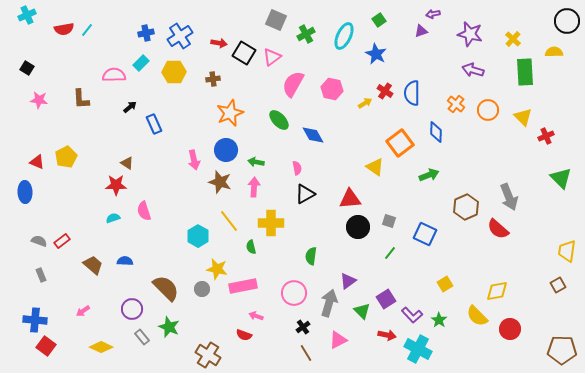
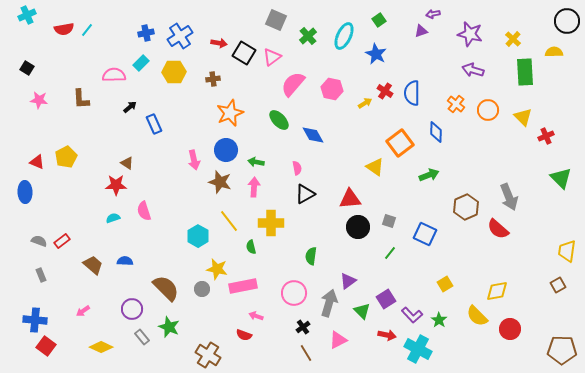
green cross at (306, 34): moved 2 px right, 2 px down; rotated 12 degrees counterclockwise
pink semicircle at (293, 84): rotated 12 degrees clockwise
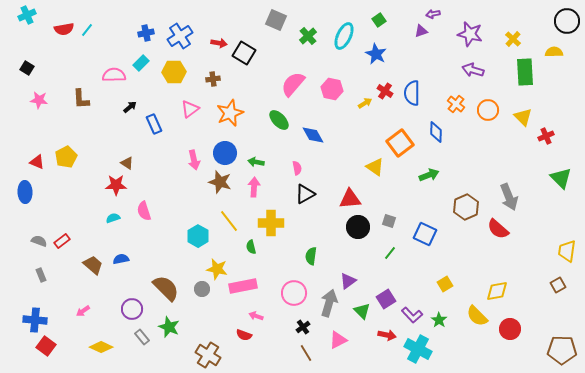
pink triangle at (272, 57): moved 82 px left, 52 px down
blue circle at (226, 150): moved 1 px left, 3 px down
blue semicircle at (125, 261): moved 4 px left, 2 px up; rotated 14 degrees counterclockwise
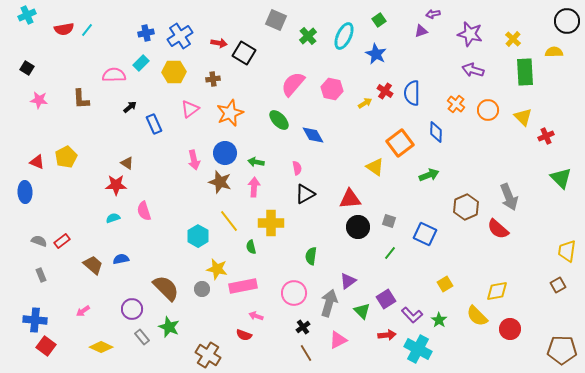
red arrow at (387, 335): rotated 18 degrees counterclockwise
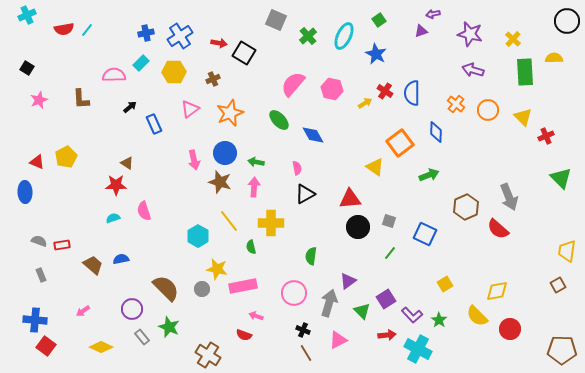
yellow semicircle at (554, 52): moved 6 px down
brown cross at (213, 79): rotated 16 degrees counterclockwise
pink star at (39, 100): rotated 30 degrees counterclockwise
red rectangle at (62, 241): moved 4 px down; rotated 28 degrees clockwise
black cross at (303, 327): moved 3 px down; rotated 32 degrees counterclockwise
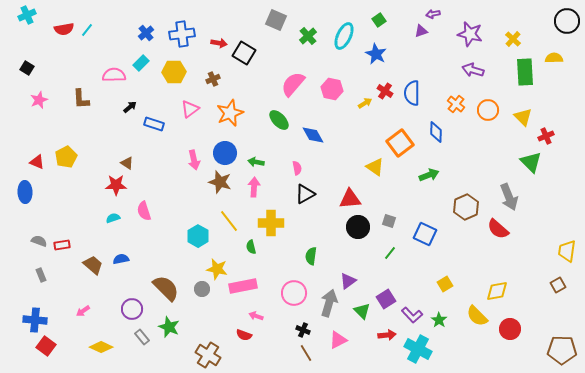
blue cross at (146, 33): rotated 28 degrees counterclockwise
blue cross at (180, 36): moved 2 px right, 2 px up; rotated 25 degrees clockwise
blue rectangle at (154, 124): rotated 48 degrees counterclockwise
green triangle at (561, 178): moved 30 px left, 16 px up
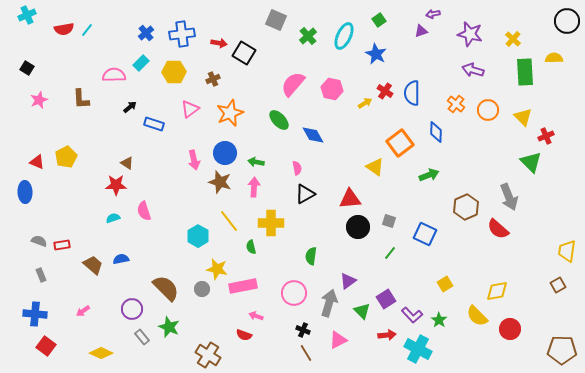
blue cross at (35, 320): moved 6 px up
yellow diamond at (101, 347): moved 6 px down
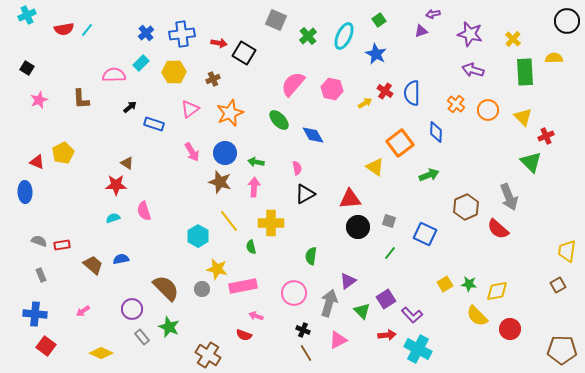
yellow pentagon at (66, 157): moved 3 px left, 4 px up
pink arrow at (194, 160): moved 2 px left, 8 px up; rotated 18 degrees counterclockwise
green star at (439, 320): moved 30 px right, 36 px up; rotated 28 degrees counterclockwise
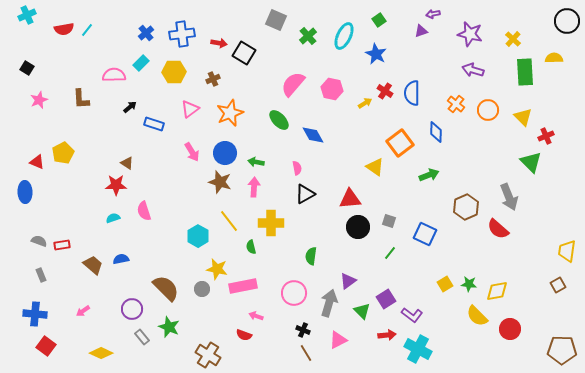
purple L-shape at (412, 315): rotated 10 degrees counterclockwise
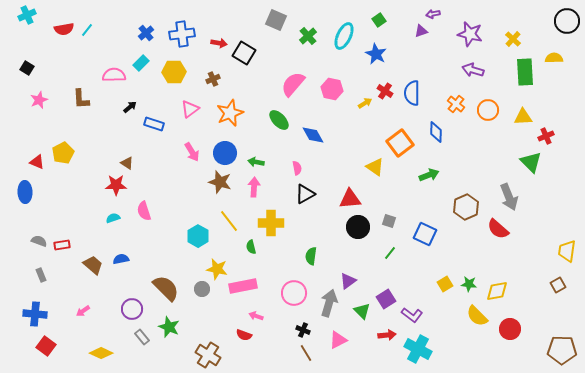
yellow triangle at (523, 117): rotated 48 degrees counterclockwise
